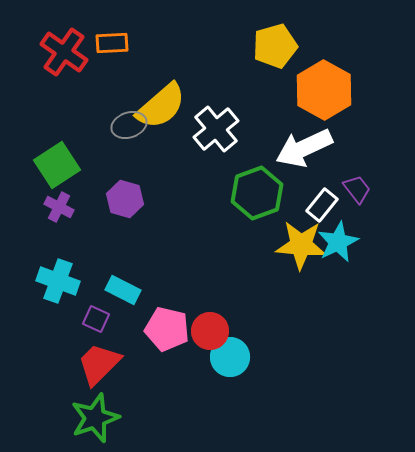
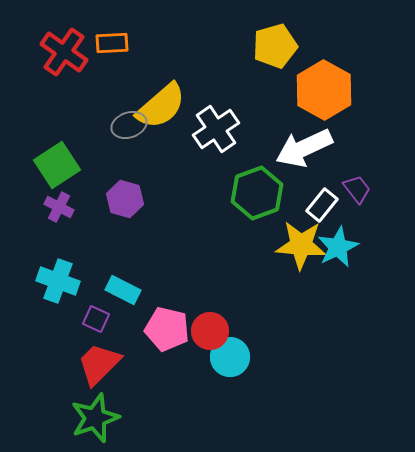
white cross: rotated 6 degrees clockwise
cyan star: moved 5 px down
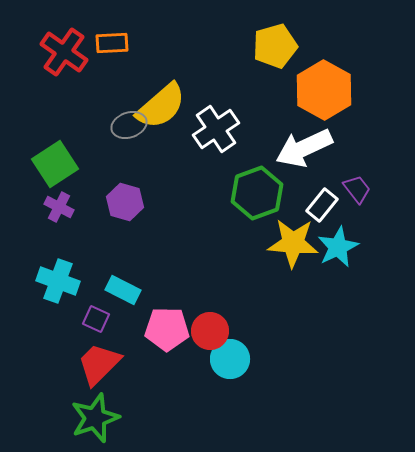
green square: moved 2 px left, 1 px up
purple hexagon: moved 3 px down
yellow star: moved 8 px left, 2 px up
pink pentagon: rotated 12 degrees counterclockwise
cyan circle: moved 2 px down
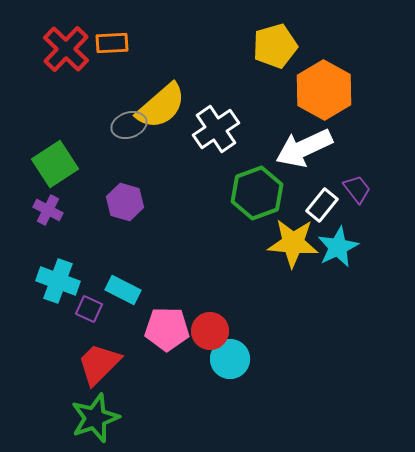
red cross: moved 2 px right, 3 px up; rotated 9 degrees clockwise
purple cross: moved 11 px left, 3 px down
purple square: moved 7 px left, 10 px up
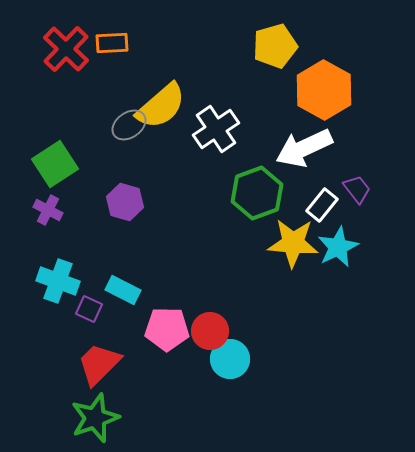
gray ellipse: rotated 16 degrees counterclockwise
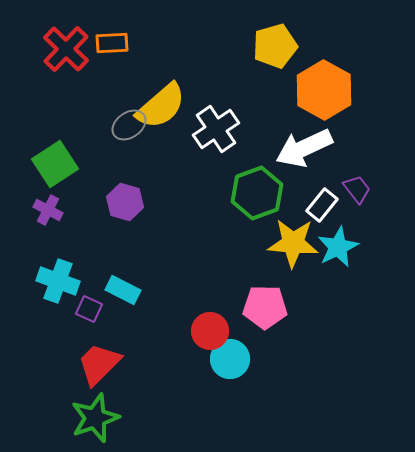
pink pentagon: moved 98 px right, 22 px up
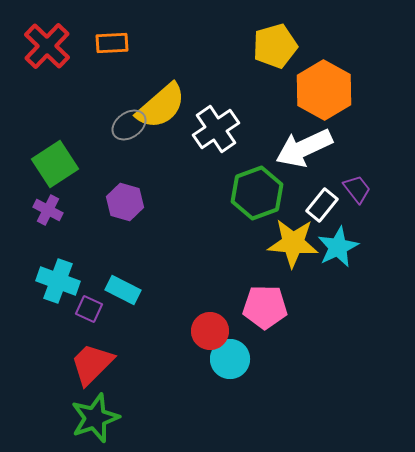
red cross: moved 19 px left, 3 px up
red trapezoid: moved 7 px left
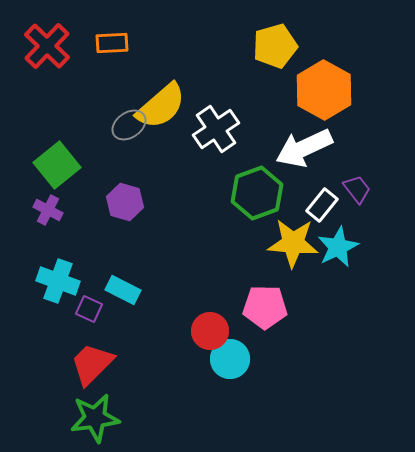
green square: moved 2 px right, 1 px down; rotated 6 degrees counterclockwise
green star: rotated 12 degrees clockwise
